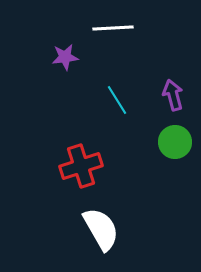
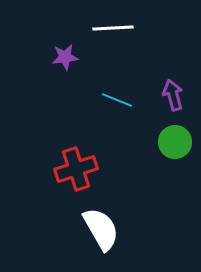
cyan line: rotated 36 degrees counterclockwise
red cross: moved 5 px left, 3 px down
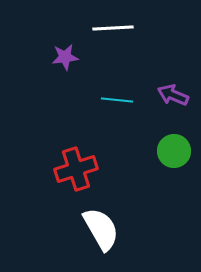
purple arrow: rotated 52 degrees counterclockwise
cyan line: rotated 16 degrees counterclockwise
green circle: moved 1 px left, 9 px down
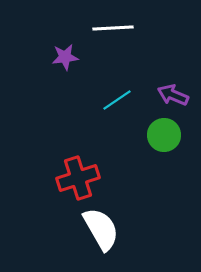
cyan line: rotated 40 degrees counterclockwise
green circle: moved 10 px left, 16 px up
red cross: moved 2 px right, 9 px down
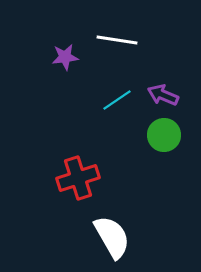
white line: moved 4 px right, 12 px down; rotated 12 degrees clockwise
purple arrow: moved 10 px left
white semicircle: moved 11 px right, 8 px down
